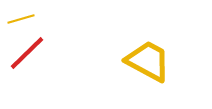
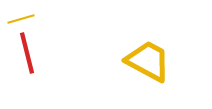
red line: rotated 60 degrees counterclockwise
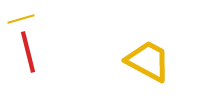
red line: moved 1 px right, 1 px up
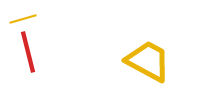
yellow line: moved 2 px right
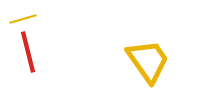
yellow trapezoid: rotated 27 degrees clockwise
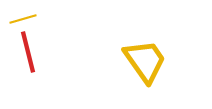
yellow trapezoid: moved 3 px left
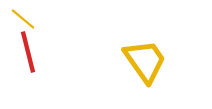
yellow line: rotated 56 degrees clockwise
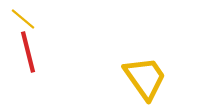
yellow trapezoid: moved 17 px down
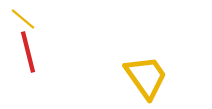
yellow trapezoid: moved 1 px right, 1 px up
